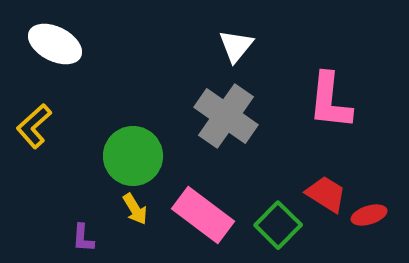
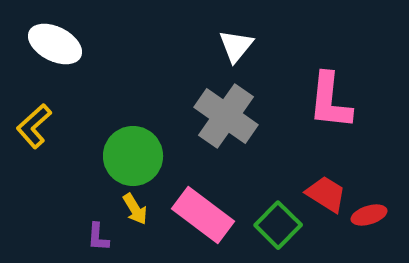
purple L-shape: moved 15 px right, 1 px up
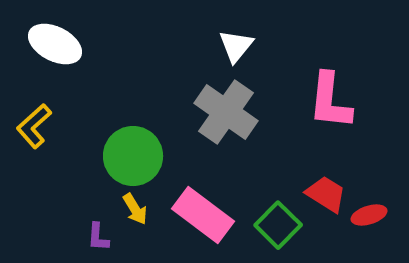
gray cross: moved 4 px up
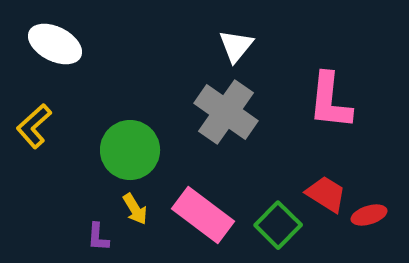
green circle: moved 3 px left, 6 px up
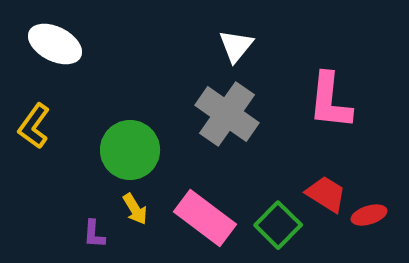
gray cross: moved 1 px right, 2 px down
yellow L-shape: rotated 12 degrees counterclockwise
pink rectangle: moved 2 px right, 3 px down
purple L-shape: moved 4 px left, 3 px up
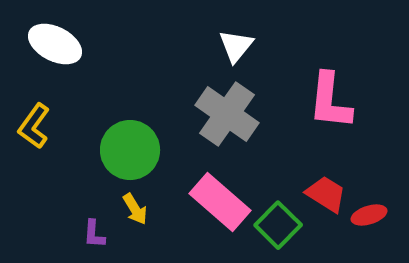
pink rectangle: moved 15 px right, 16 px up; rotated 4 degrees clockwise
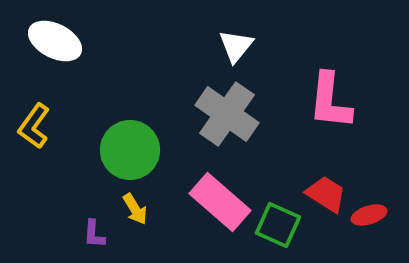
white ellipse: moved 3 px up
green square: rotated 21 degrees counterclockwise
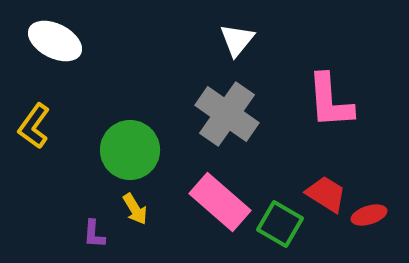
white triangle: moved 1 px right, 6 px up
pink L-shape: rotated 10 degrees counterclockwise
green square: moved 2 px right, 1 px up; rotated 6 degrees clockwise
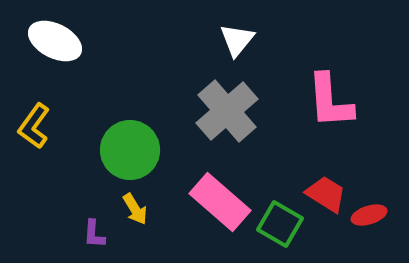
gray cross: moved 3 px up; rotated 14 degrees clockwise
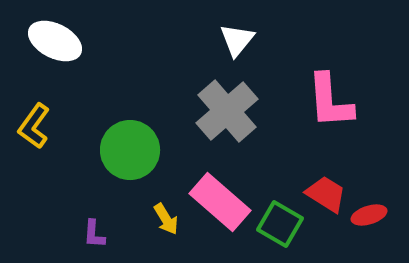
yellow arrow: moved 31 px right, 10 px down
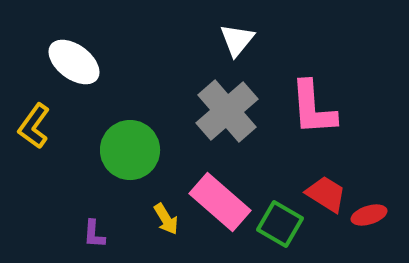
white ellipse: moved 19 px right, 21 px down; rotated 10 degrees clockwise
pink L-shape: moved 17 px left, 7 px down
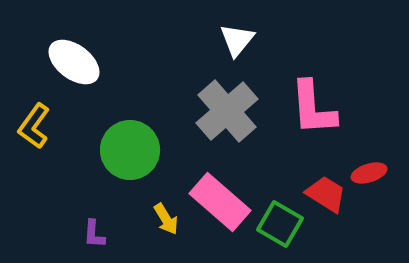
red ellipse: moved 42 px up
